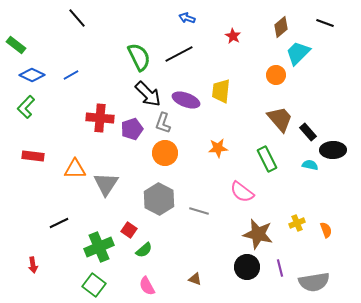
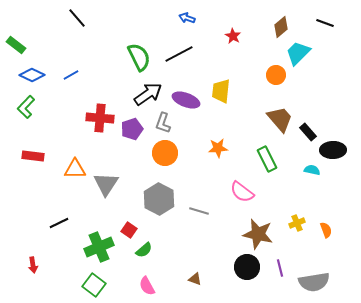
black arrow at (148, 94): rotated 80 degrees counterclockwise
cyan semicircle at (310, 165): moved 2 px right, 5 px down
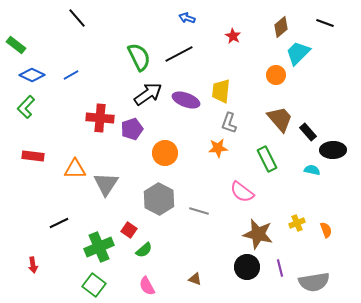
gray L-shape at (163, 123): moved 66 px right
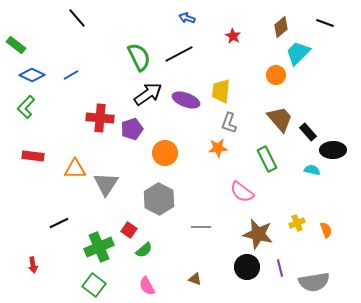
gray line at (199, 211): moved 2 px right, 16 px down; rotated 18 degrees counterclockwise
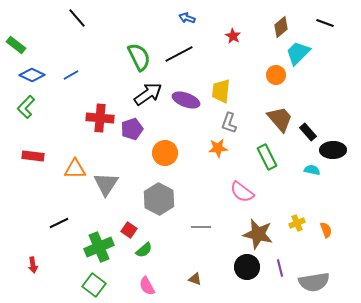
green rectangle at (267, 159): moved 2 px up
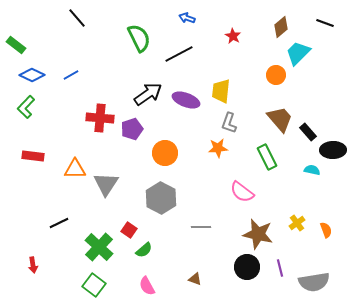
green semicircle at (139, 57): moved 19 px up
gray hexagon at (159, 199): moved 2 px right, 1 px up
yellow cross at (297, 223): rotated 14 degrees counterclockwise
green cross at (99, 247): rotated 24 degrees counterclockwise
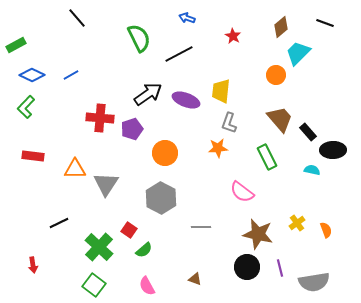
green rectangle at (16, 45): rotated 66 degrees counterclockwise
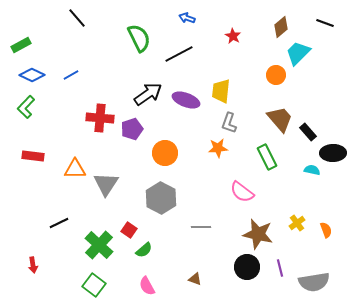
green rectangle at (16, 45): moved 5 px right
black ellipse at (333, 150): moved 3 px down
green cross at (99, 247): moved 2 px up
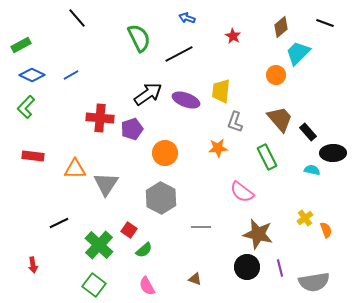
gray L-shape at (229, 123): moved 6 px right, 1 px up
yellow cross at (297, 223): moved 8 px right, 5 px up
